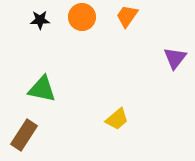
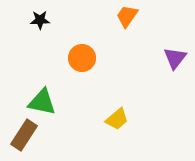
orange circle: moved 41 px down
green triangle: moved 13 px down
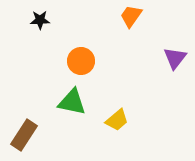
orange trapezoid: moved 4 px right
orange circle: moved 1 px left, 3 px down
green triangle: moved 30 px right
yellow trapezoid: moved 1 px down
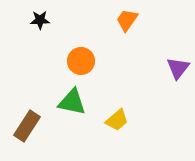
orange trapezoid: moved 4 px left, 4 px down
purple triangle: moved 3 px right, 10 px down
brown rectangle: moved 3 px right, 9 px up
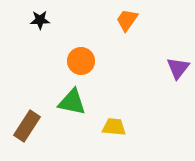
yellow trapezoid: moved 3 px left, 7 px down; rotated 135 degrees counterclockwise
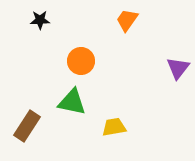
yellow trapezoid: rotated 15 degrees counterclockwise
